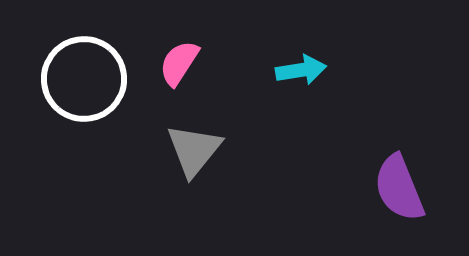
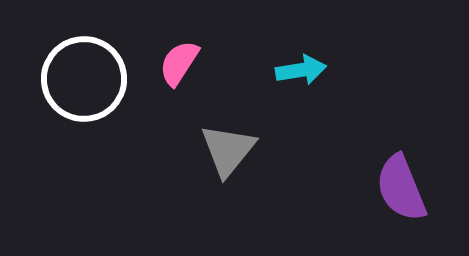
gray triangle: moved 34 px right
purple semicircle: moved 2 px right
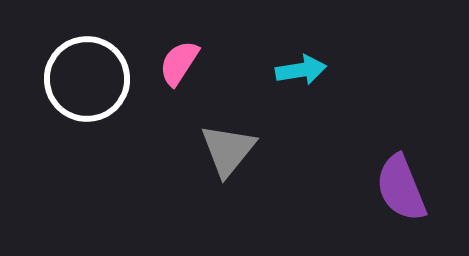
white circle: moved 3 px right
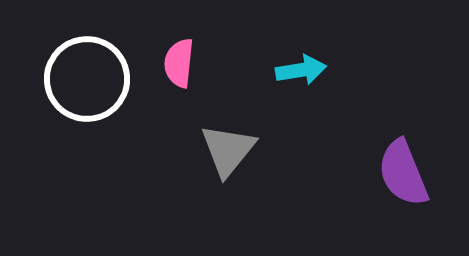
pink semicircle: rotated 27 degrees counterclockwise
purple semicircle: moved 2 px right, 15 px up
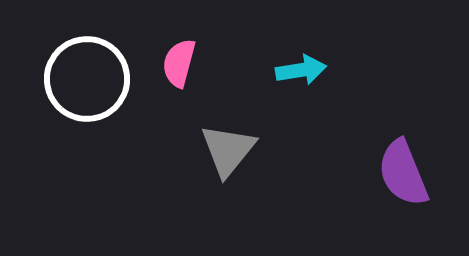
pink semicircle: rotated 9 degrees clockwise
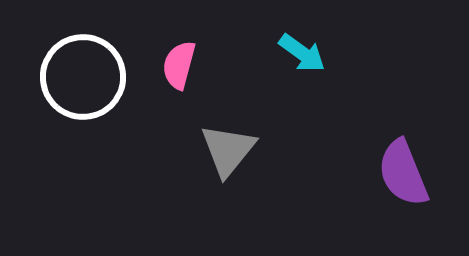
pink semicircle: moved 2 px down
cyan arrow: moved 1 px right, 17 px up; rotated 45 degrees clockwise
white circle: moved 4 px left, 2 px up
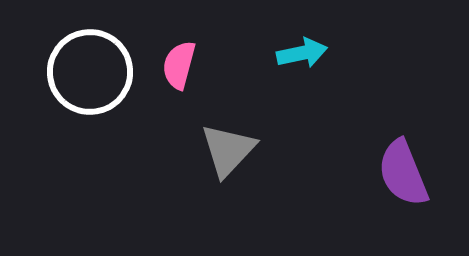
cyan arrow: rotated 48 degrees counterclockwise
white circle: moved 7 px right, 5 px up
gray triangle: rotated 4 degrees clockwise
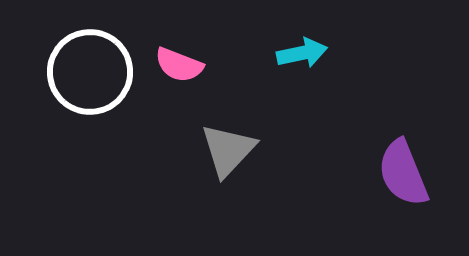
pink semicircle: rotated 84 degrees counterclockwise
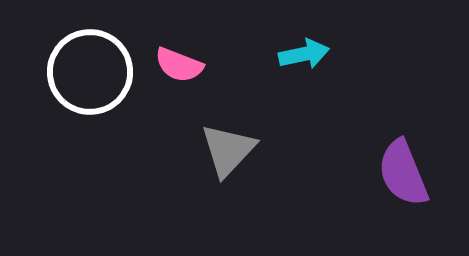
cyan arrow: moved 2 px right, 1 px down
